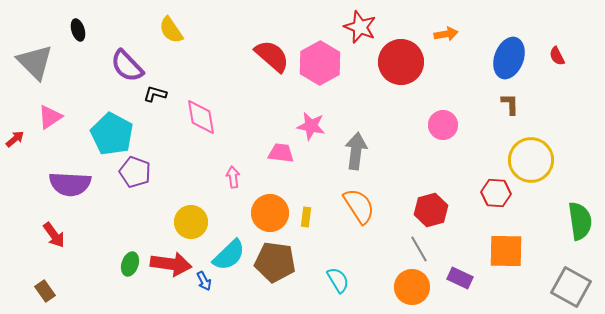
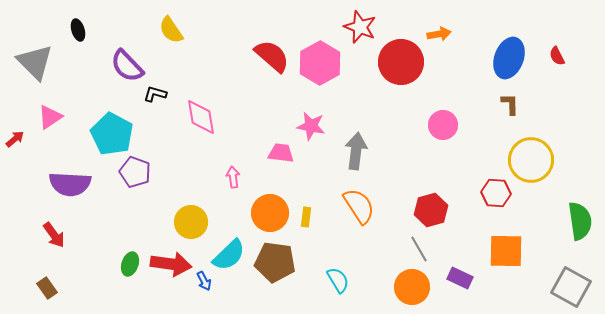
orange arrow at (446, 34): moved 7 px left
brown rectangle at (45, 291): moved 2 px right, 3 px up
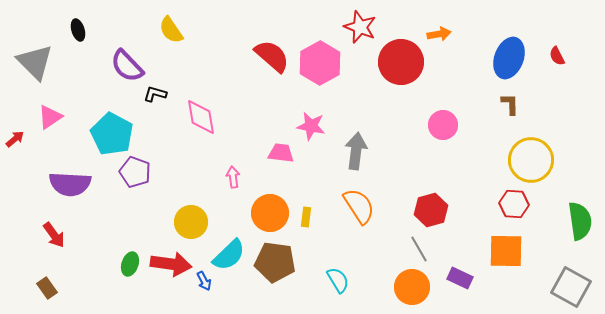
red hexagon at (496, 193): moved 18 px right, 11 px down
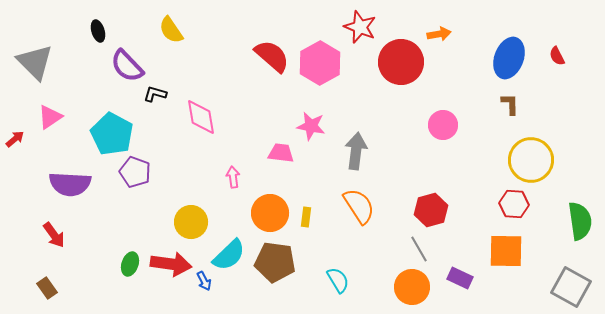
black ellipse at (78, 30): moved 20 px right, 1 px down
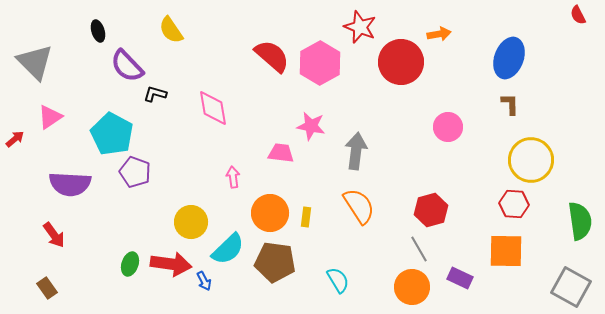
red semicircle at (557, 56): moved 21 px right, 41 px up
pink diamond at (201, 117): moved 12 px right, 9 px up
pink circle at (443, 125): moved 5 px right, 2 px down
cyan semicircle at (229, 255): moved 1 px left, 6 px up
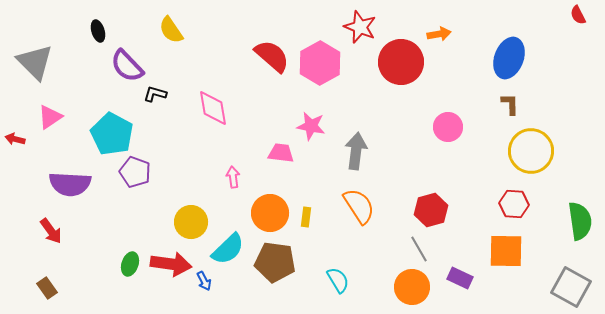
red arrow at (15, 139): rotated 126 degrees counterclockwise
yellow circle at (531, 160): moved 9 px up
red arrow at (54, 235): moved 3 px left, 4 px up
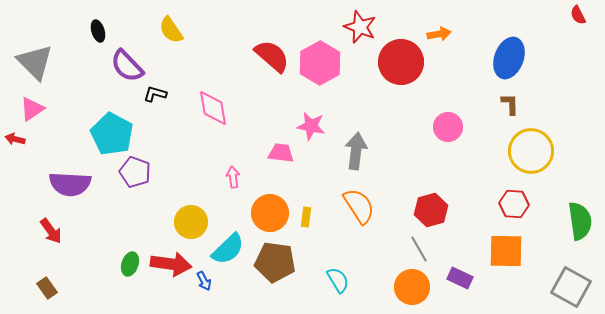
pink triangle at (50, 117): moved 18 px left, 8 px up
